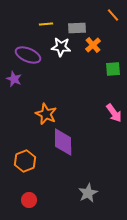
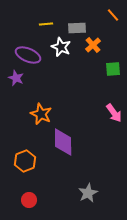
white star: rotated 18 degrees clockwise
purple star: moved 2 px right, 1 px up
orange star: moved 5 px left
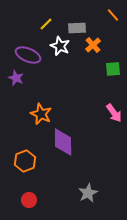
yellow line: rotated 40 degrees counterclockwise
white star: moved 1 px left, 1 px up
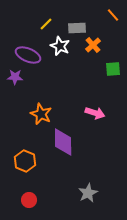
purple star: moved 1 px left, 1 px up; rotated 21 degrees counterclockwise
pink arrow: moved 19 px left; rotated 36 degrees counterclockwise
orange hexagon: rotated 15 degrees counterclockwise
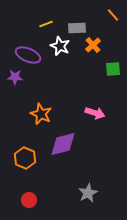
yellow line: rotated 24 degrees clockwise
purple diamond: moved 2 px down; rotated 76 degrees clockwise
orange hexagon: moved 3 px up
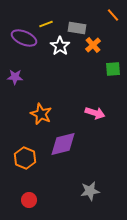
gray rectangle: rotated 12 degrees clockwise
white star: rotated 12 degrees clockwise
purple ellipse: moved 4 px left, 17 px up
gray star: moved 2 px right, 2 px up; rotated 18 degrees clockwise
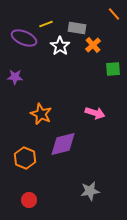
orange line: moved 1 px right, 1 px up
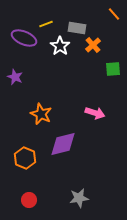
purple star: rotated 21 degrees clockwise
gray star: moved 11 px left, 7 px down
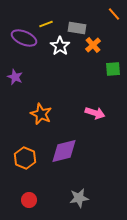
purple diamond: moved 1 px right, 7 px down
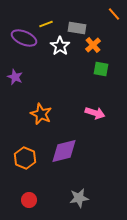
green square: moved 12 px left; rotated 14 degrees clockwise
